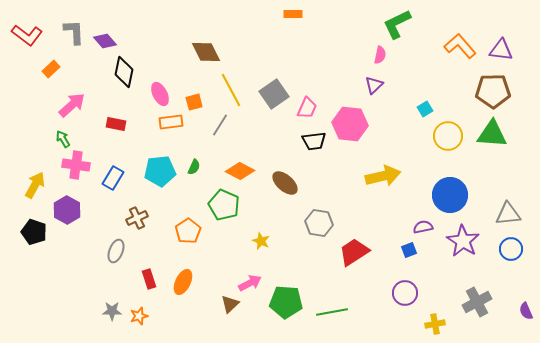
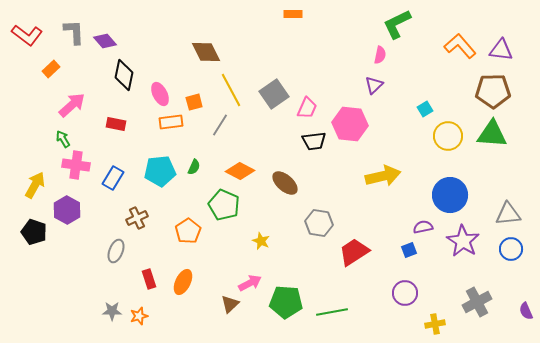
black diamond at (124, 72): moved 3 px down
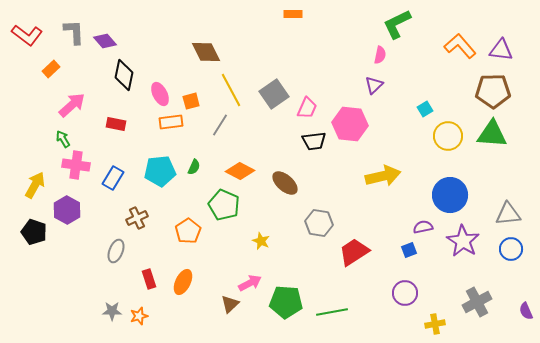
orange square at (194, 102): moved 3 px left, 1 px up
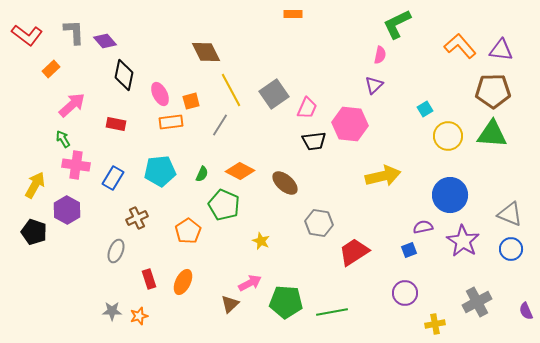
green semicircle at (194, 167): moved 8 px right, 7 px down
gray triangle at (508, 214): moved 2 px right; rotated 28 degrees clockwise
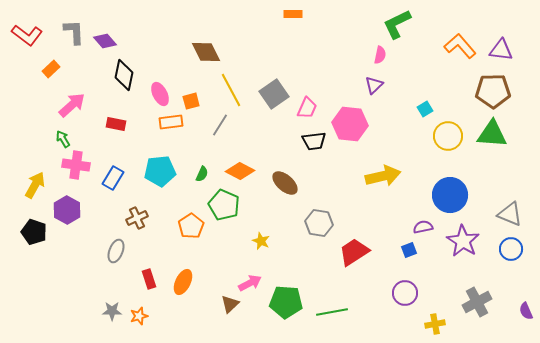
orange pentagon at (188, 231): moved 3 px right, 5 px up
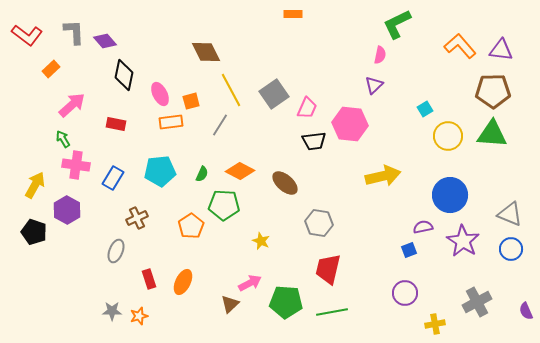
green pentagon at (224, 205): rotated 20 degrees counterclockwise
red trapezoid at (354, 252): moved 26 px left, 17 px down; rotated 44 degrees counterclockwise
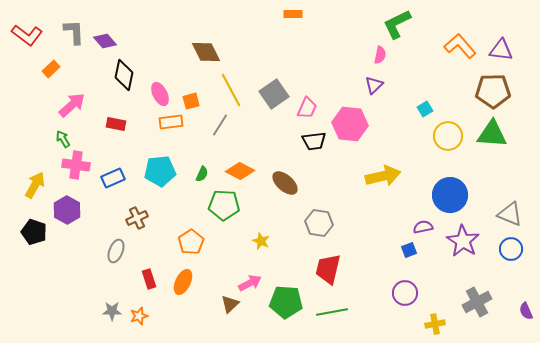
blue rectangle at (113, 178): rotated 35 degrees clockwise
orange pentagon at (191, 226): moved 16 px down
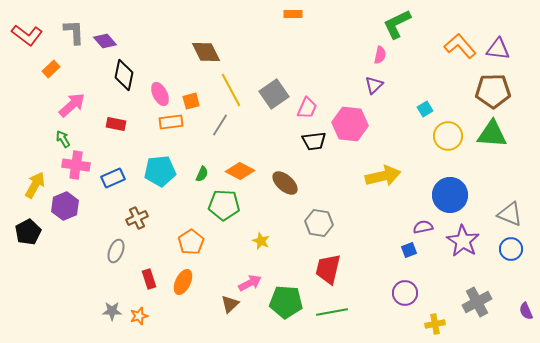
purple triangle at (501, 50): moved 3 px left, 1 px up
purple hexagon at (67, 210): moved 2 px left, 4 px up; rotated 8 degrees clockwise
black pentagon at (34, 232): moved 6 px left; rotated 25 degrees clockwise
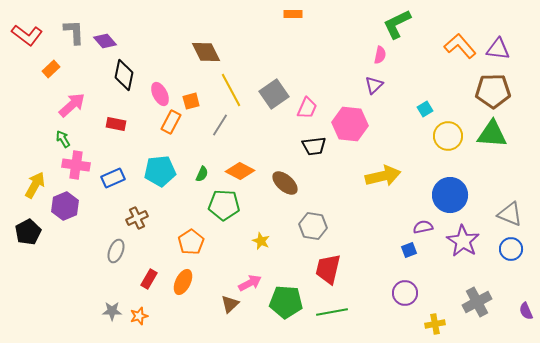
orange rectangle at (171, 122): rotated 55 degrees counterclockwise
black trapezoid at (314, 141): moved 5 px down
gray hexagon at (319, 223): moved 6 px left, 3 px down
red rectangle at (149, 279): rotated 48 degrees clockwise
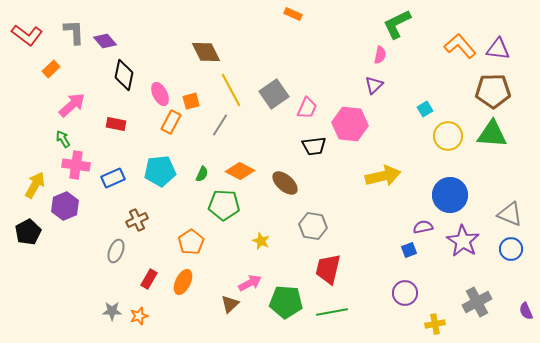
orange rectangle at (293, 14): rotated 24 degrees clockwise
brown cross at (137, 218): moved 2 px down
